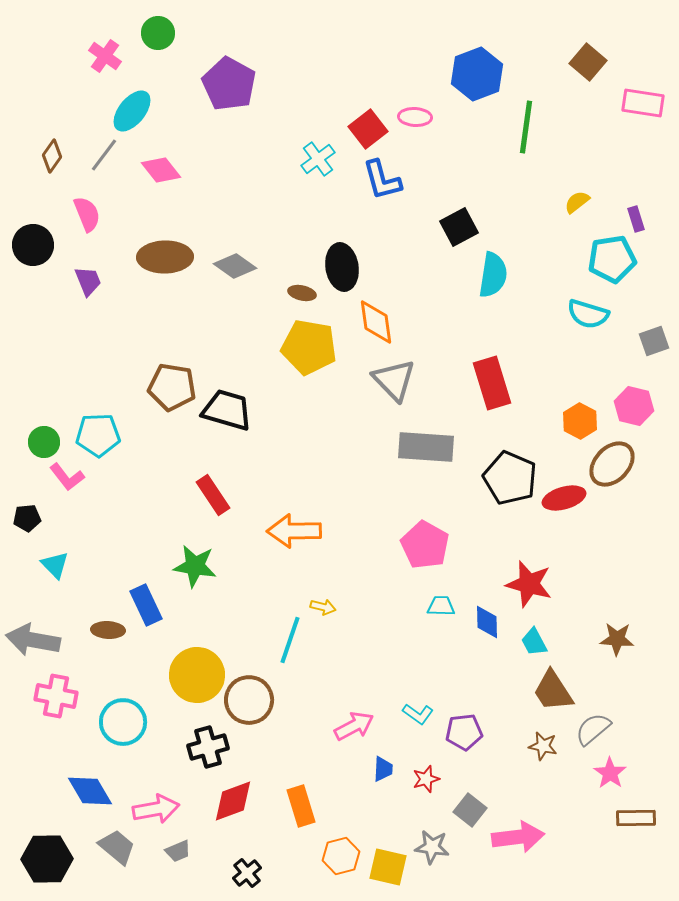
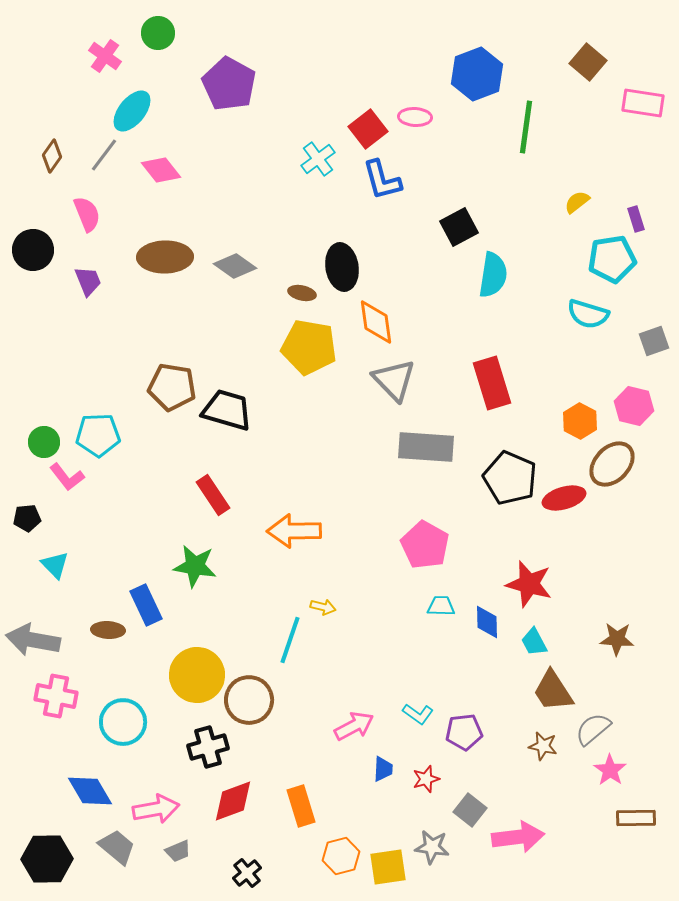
black circle at (33, 245): moved 5 px down
pink star at (610, 773): moved 3 px up
yellow square at (388, 867): rotated 21 degrees counterclockwise
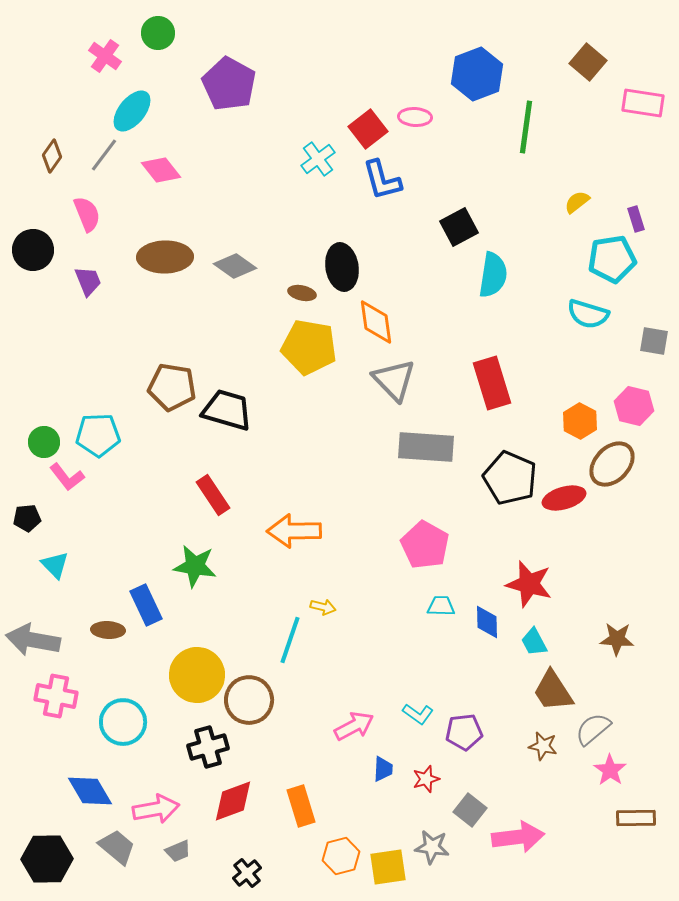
gray square at (654, 341): rotated 28 degrees clockwise
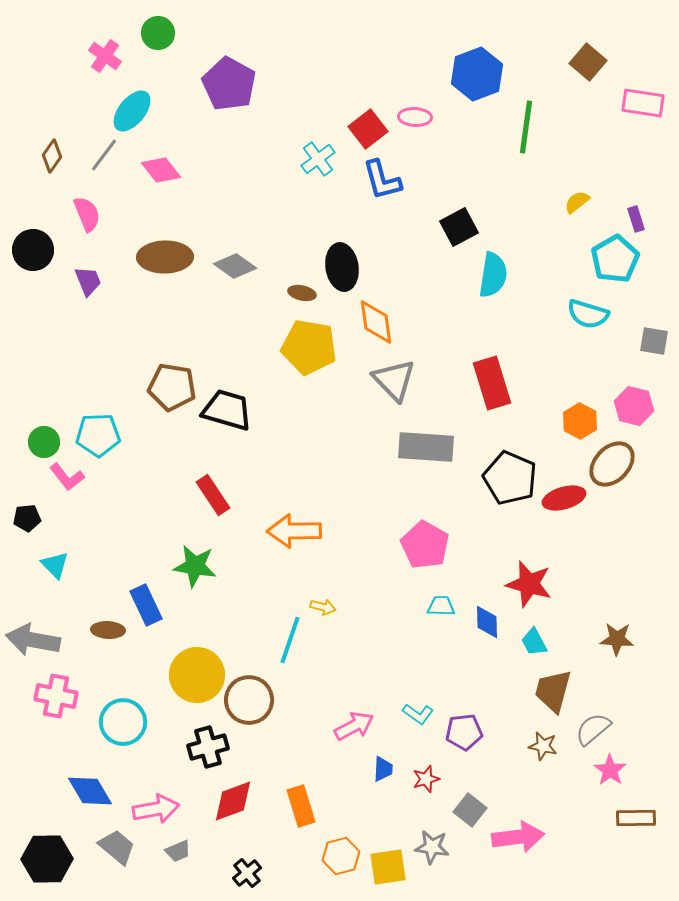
cyan pentagon at (612, 259): moved 3 px right; rotated 21 degrees counterclockwise
brown trapezoid at (553, 691): rotated 48 degrees clockwise
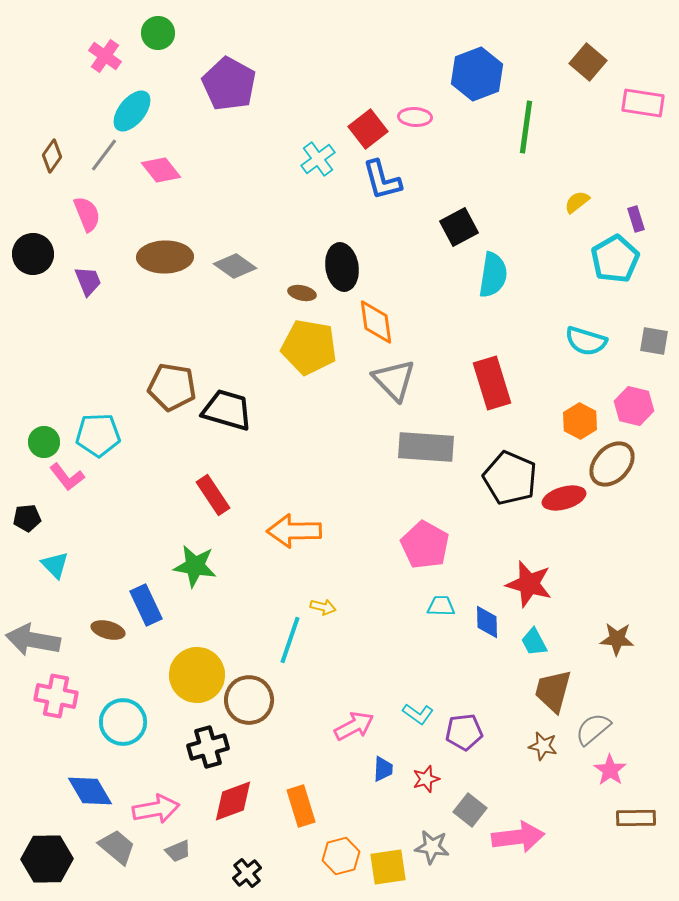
black circle at (33, 250): moved 4 px down
cyan semicircle at (588, 314): moved 2 px left, 27 px down
brown ellipse at (108, 630): rotated 12 degrees clockwise
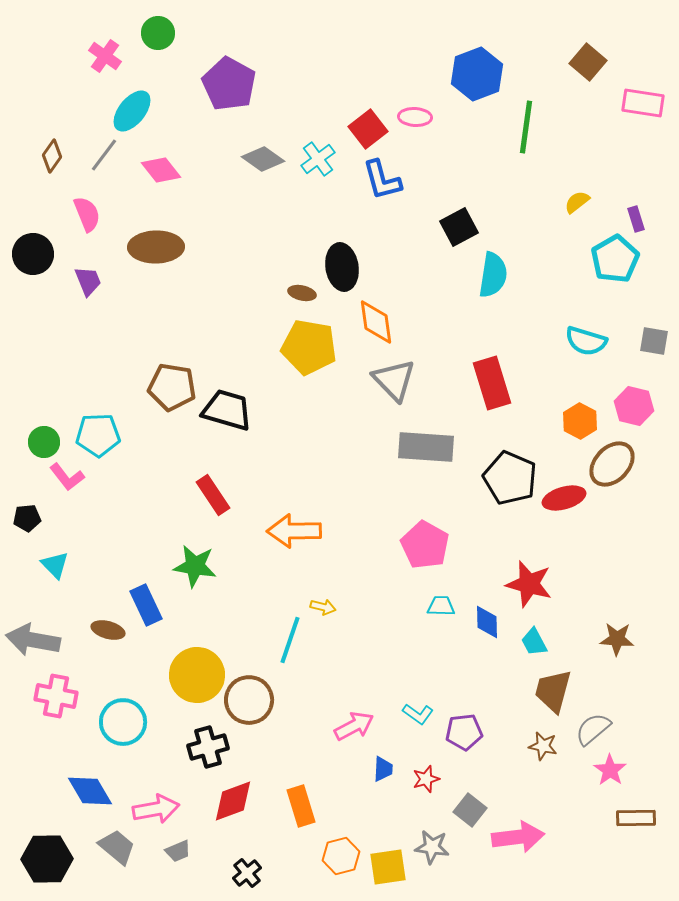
brown ellipse at (165, 257): moved 9 px left, 10 px up
gray diamond at (235, 266): moved 28 px right, 107 px up
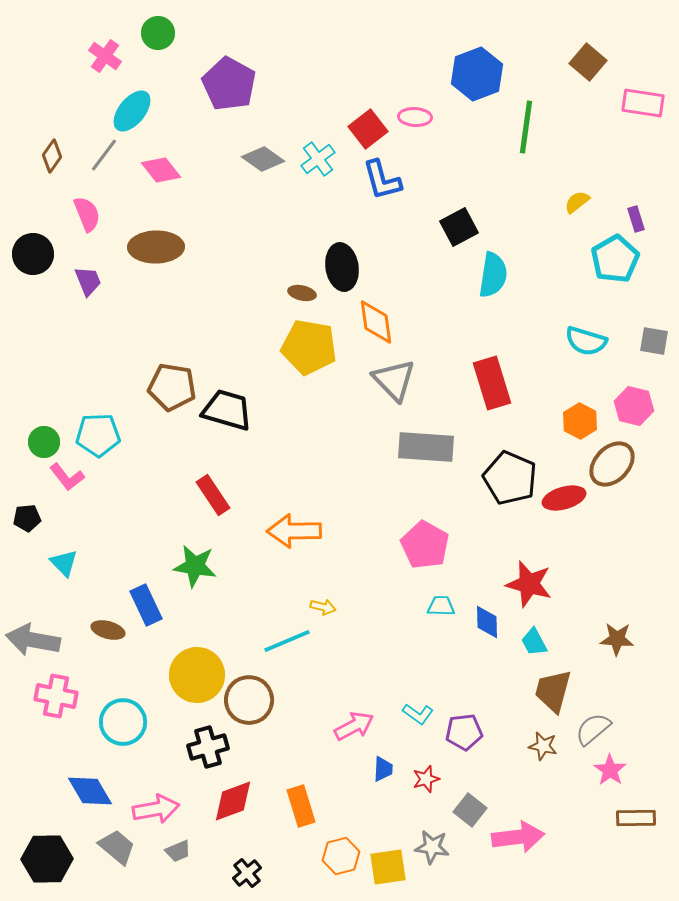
cyan triangle at (55, 565): moved 9 px right, 2 px up
cyan line at (290, 640): moved 3 px left, 1 px down; rotated 48 degrees clockwise
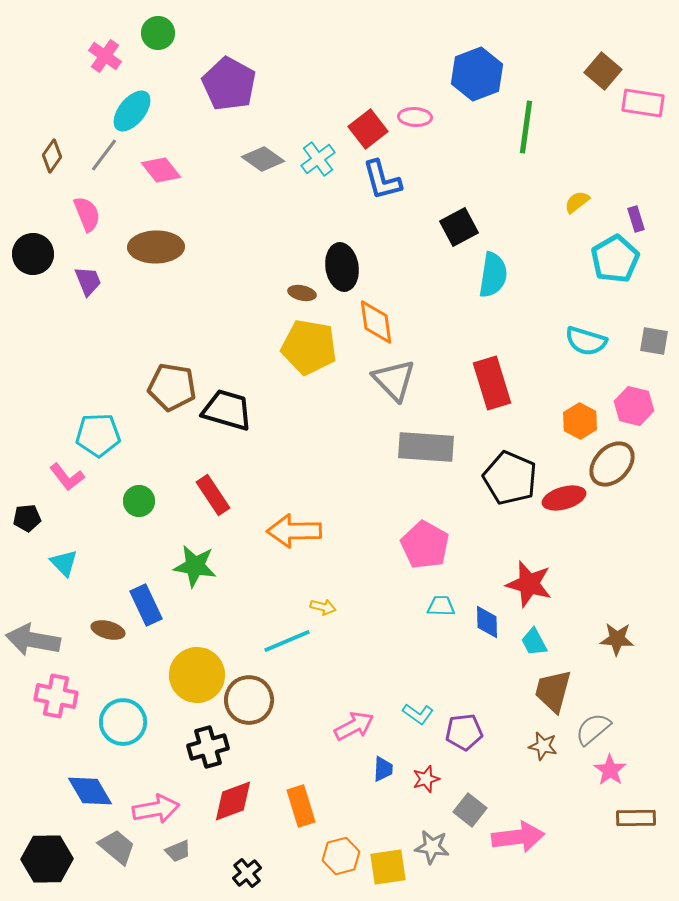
brown square at (588, 62): moved 15 px right, 9 px down
green circle at (44, 442): moved 95 px right, 59 px down
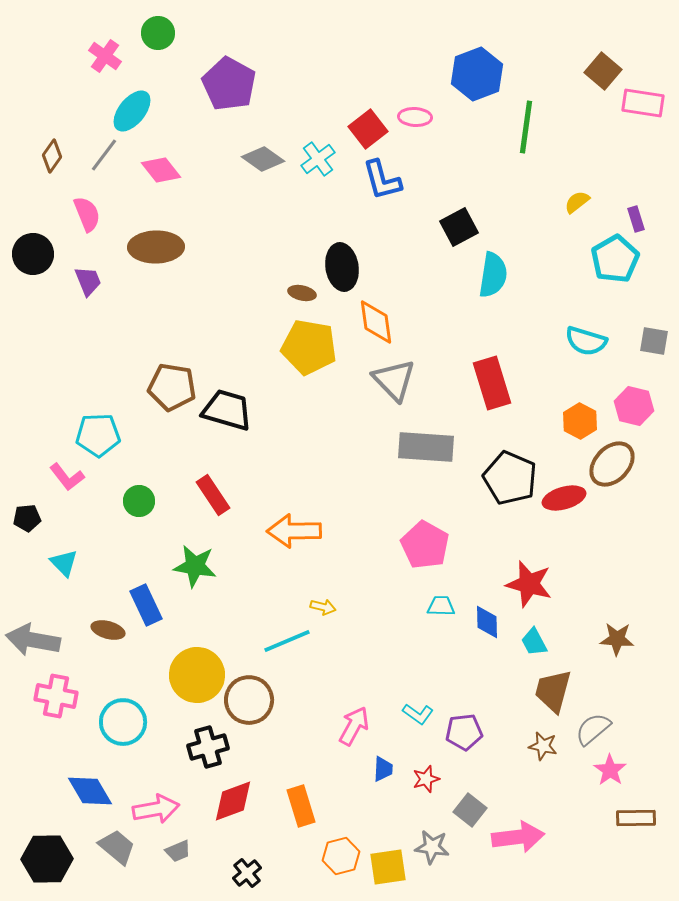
pink arrow at (354, 726): rotated 33 degrees counterclockwise
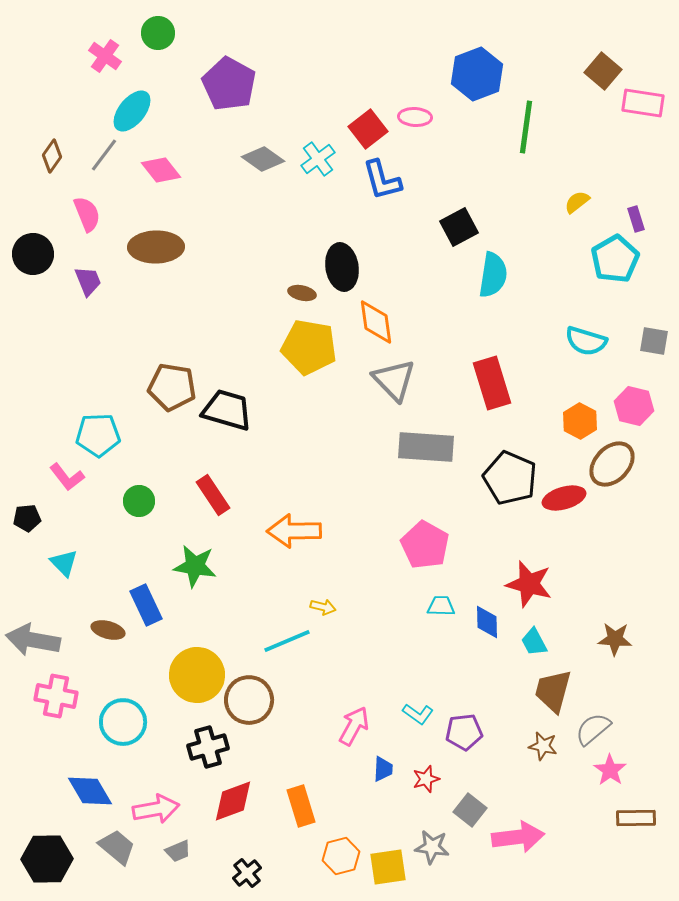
brown star at (617, 639): moved 2 px left
